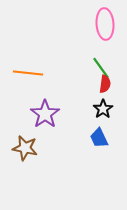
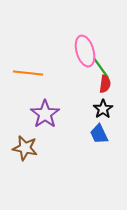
pink ellipse: moved 20 px left, 27 px down; rotated 12 degrees counterclockwise
blue trapezoid: moved 4 px up
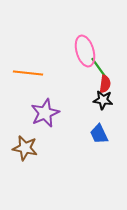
green line: moved 2 px left
black star: moved 9 px up; rotated 30 degrees counterclockwise
purple star: moved 1 px up; rotated 12 degrees clockwise
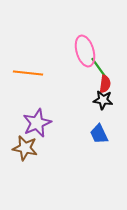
purple star: moved 8 px left, 10 px down
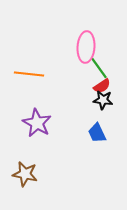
pink ellipse: moved 1 px right, 4 px up; rotated 20 degrees clockwise
orange line: moved 1 px right, 1 px down
red semicircle: moved 3 px left, 2 px down; rotated 48 degrees clockwise
purple star: rotated 20 degrees counterclockwise
blue trapezoid: moved 2 px left, 1 px up
brown star: moved 26 px down
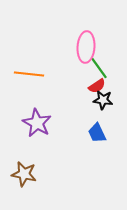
red semicircle: moved 5 px left
brown star: moved 1 px left
